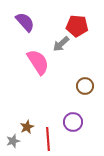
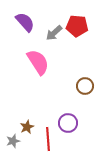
gray arrow: moved 7 px left, 11 px up
purple circle: moved 5 px left, 1 px down
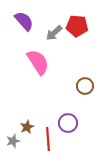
purple semicircle: moved 1 px left, 1 px up
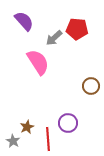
red pentagon: moved 3 px down
gray arrow: moved 5 px down
brown circle: moved 6 px right
gray star: rotated 24 degrees counterclockwise
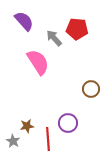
gray arrow: rotated 90 degrees clockwise
brown circle: moved 3 px down
brown star: moved 1 px up; rotated 16 degrees clockwise
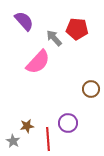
pink semicircle: rotated 76 degrees clockwise
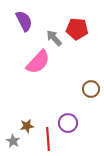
purple semicircle: rotated 15 degrees clockwise
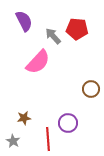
gray arrow: moved 1 px left, 2 px up
brown star: moved 3 px left, 8 px up
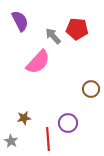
purple semicircle: moved 4 px left
gray star: moved 2 px left
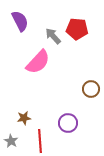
red line: moved 8 px left, 2 px down
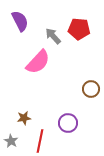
red pentagon: moved 2 px right
red line: rotated 15 degrees clockwise
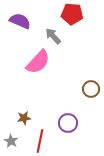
purple semicircle: rotated 40 degrees counterclockwise
red pentagon: moved 7 px left, 15 px up
